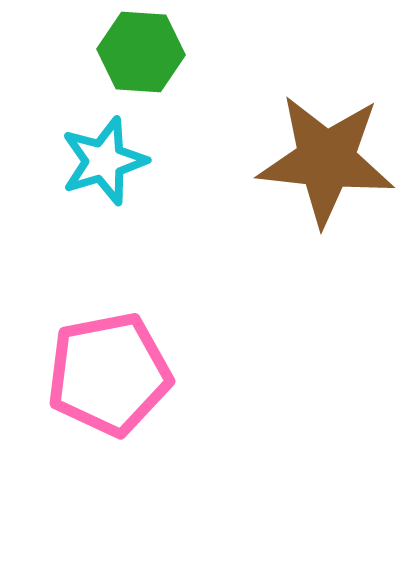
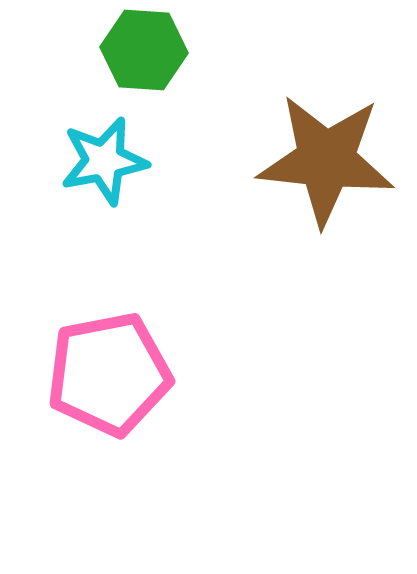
green hexagon: moved 3 px right, 2 px up
cyan star: rotated 6 degrees clockwise
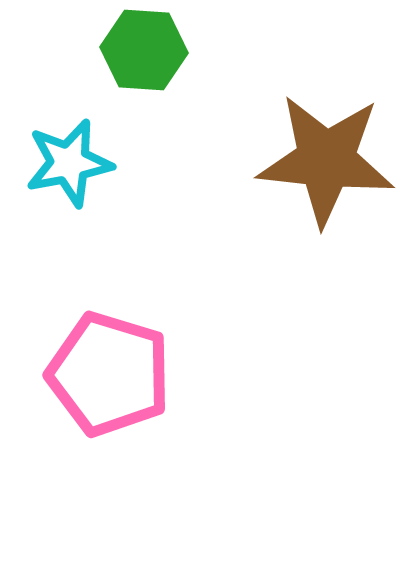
cyan star: moved 35 px left, 2 px down
pink pentagon: rotated 28 degrees clockwise
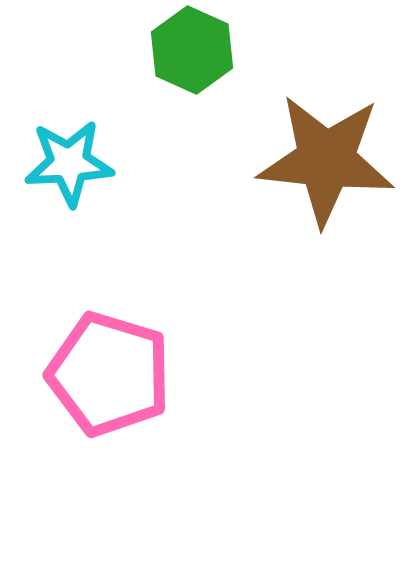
green hexagon: moved 48 px right; rotated 20 degrees clockwise
cyan star: rotated 8 degrees clockwise
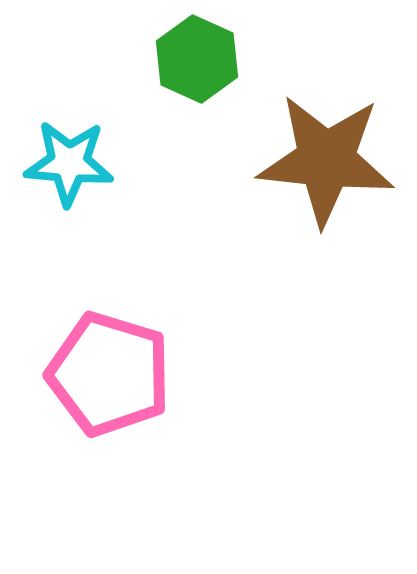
green hexagon: moved 5 px right, 9 px down
cyan star: rotated 8 degrees clockwise
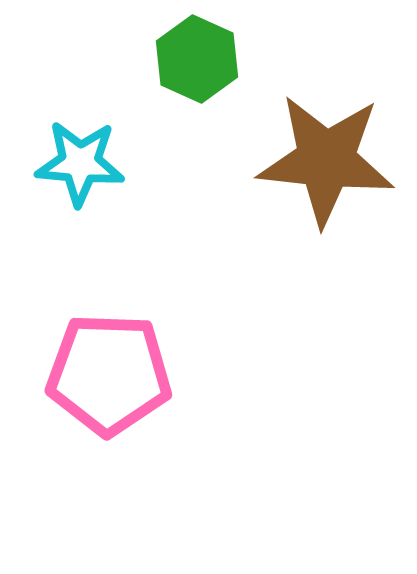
cyan star: moved 11 px right
pink pentagon: rotated 15 degrees counterclockwise
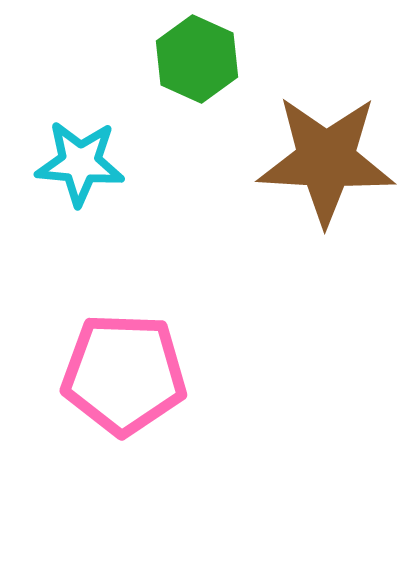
brown star: rotated 3 degrees counterclockwise
pink pentagon: moved 15 px right
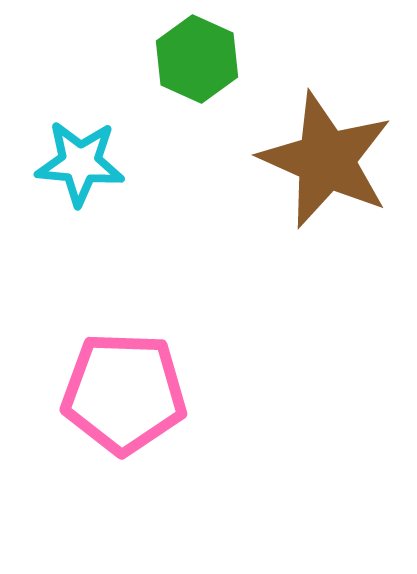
brown star: rotated 21 degrees clockwise
pink pentagon: moved 19 px down
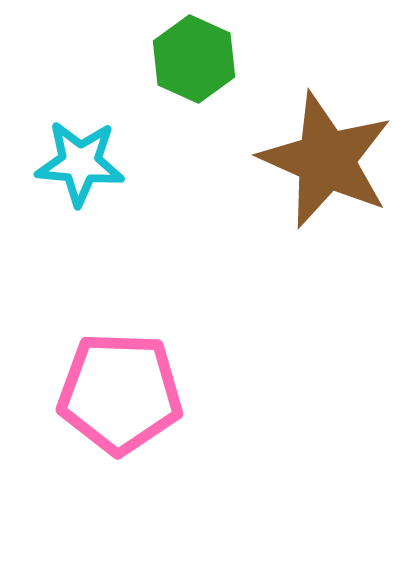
green hexagon: moved 3 px left
pink pentagon: moved 4 px left
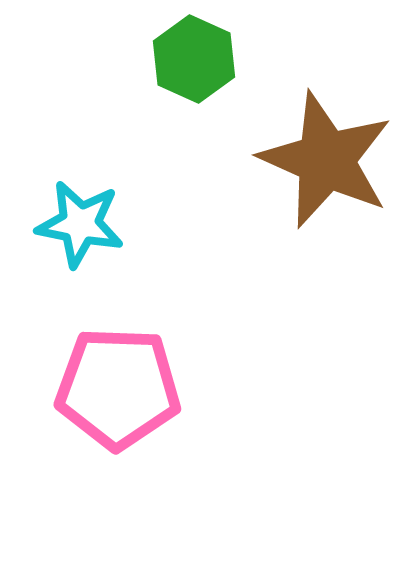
cyan star: moved 61 px down; rotated 6 degrees clockwise
pink pentagon: moved 2 px left, 5 px up
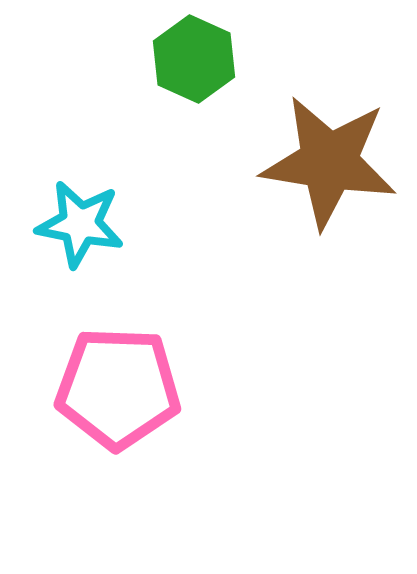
brown star: moved 3 px right, 2 px down; rotated 15 degrees counterclockwise
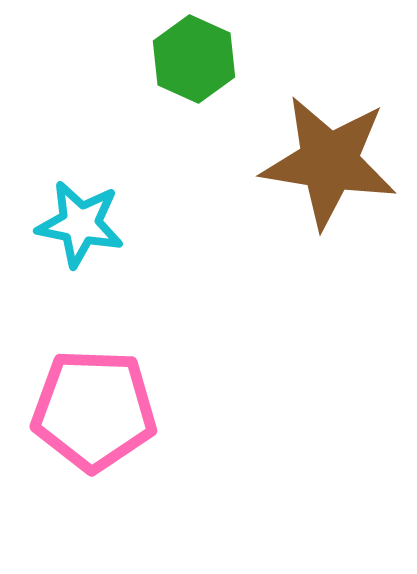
pink pentagon: moved 24 px left, 22 px down
